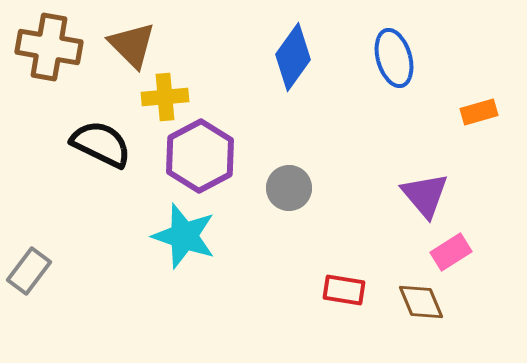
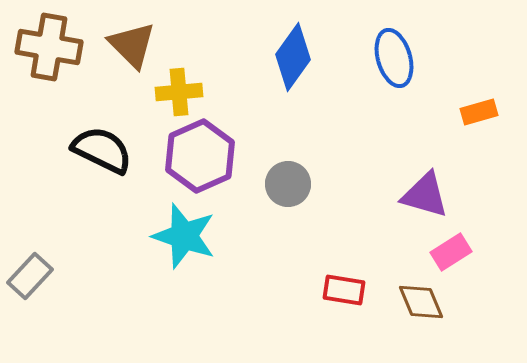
yellow cross: moved 14 px right, 5 px up
black semicircle: moved 1 px right, 6 px down
purple hexagon: rotated 4 degrees clockwise
gray circle: moved 1 px left, 4 px up
purple triangle: rotated 34 degrees counterclockwise
gray rectangle: moved 1 px right, 5 px down; rotated 6 degrees clockwise
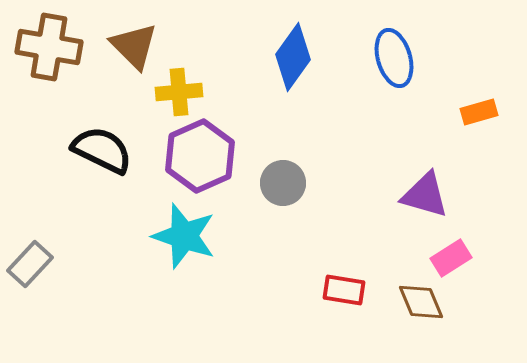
brown triangle: moved 2 px right, 1 px down
gray circle: moved 5 px left, 1 px up
pink rectangle: moved 6 px down
gray rectangle: moved 12 px up
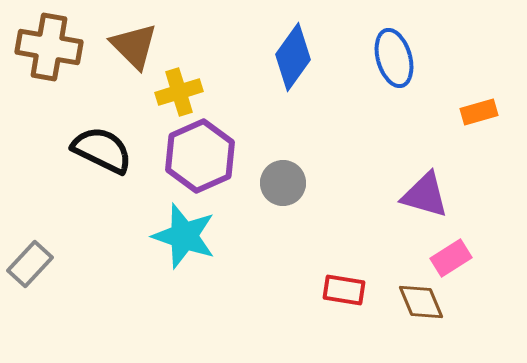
yellow cross: rotated 12 degrees counterclockwise
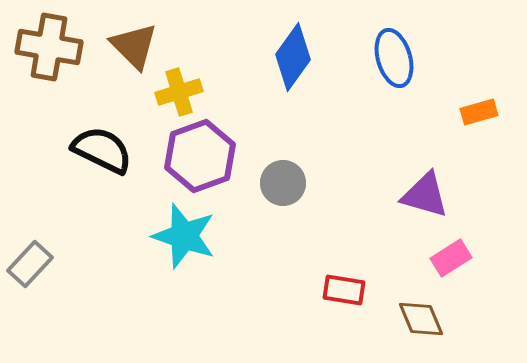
purple hexagon: rotated 4 degrees clockwise
brown diamond: moved 17 px down
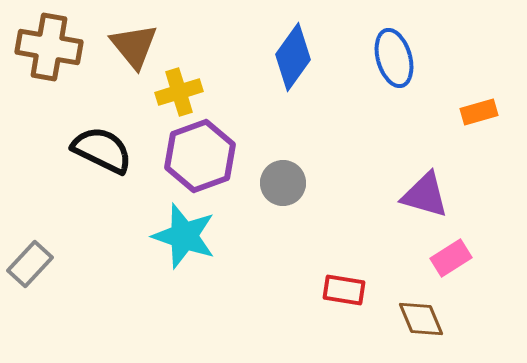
brown triangle: rotated 6 degrees clockwise
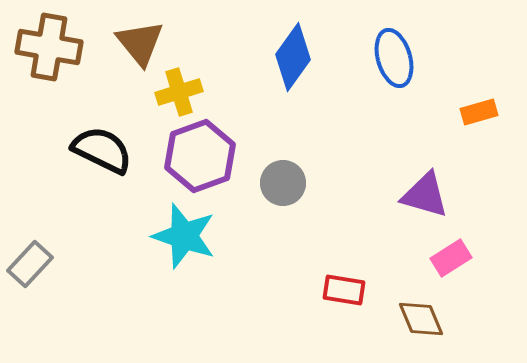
brown triangle: moved 6 px right, 3 px up
